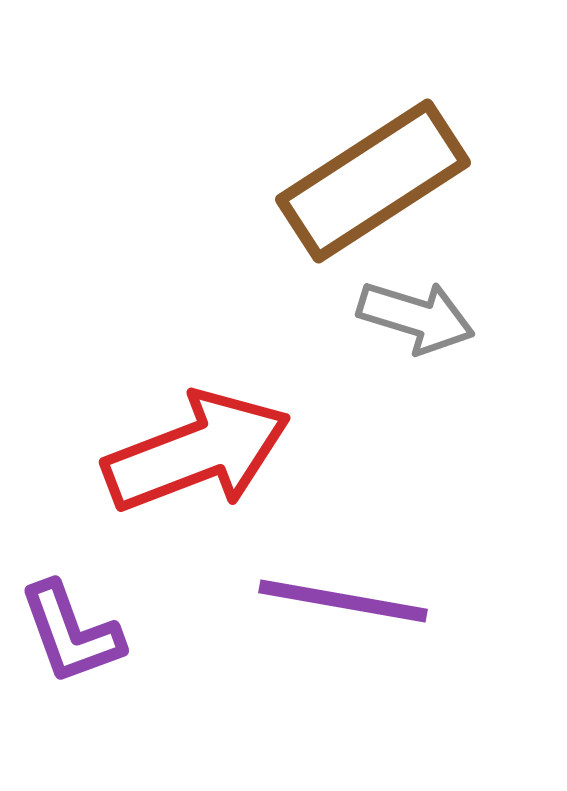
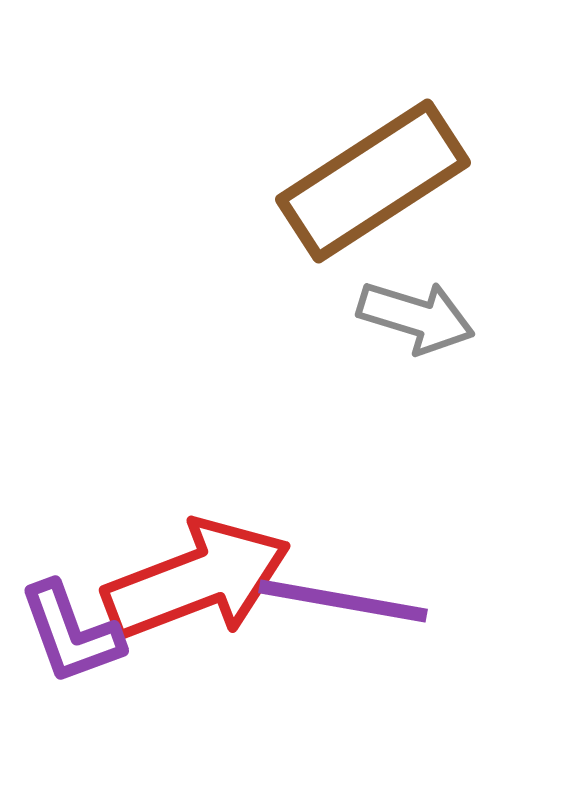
red arrow: moved 128 px down
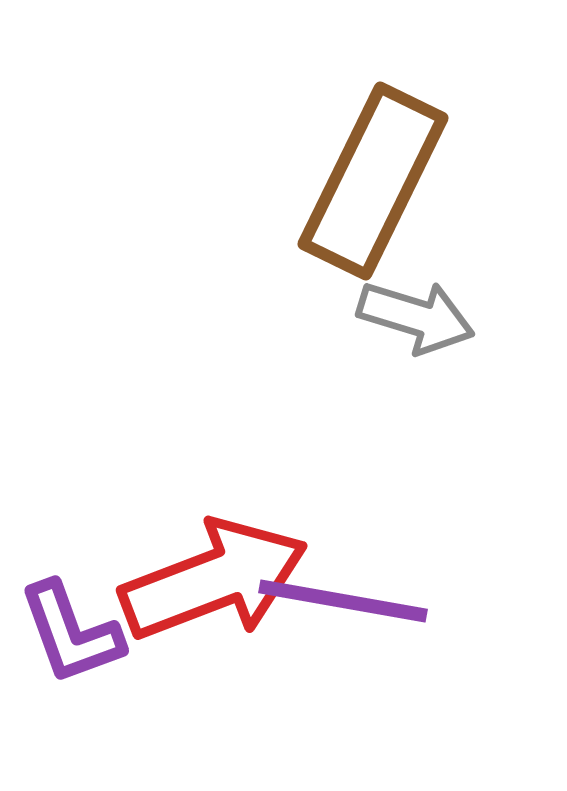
brown rectangle: rotated 31 degrees counterclockwise
red arrow: moved 17 px right
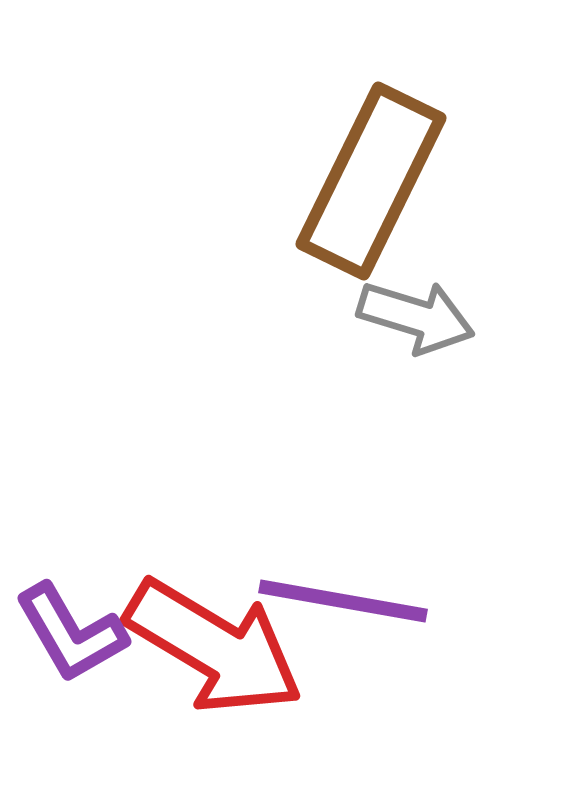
brown rectangle: moved 2 px left
red arrow: moved 67 px down; rotated 52 degrees clockwise
purple L-shape: rotated 10 degrees counterclockwise
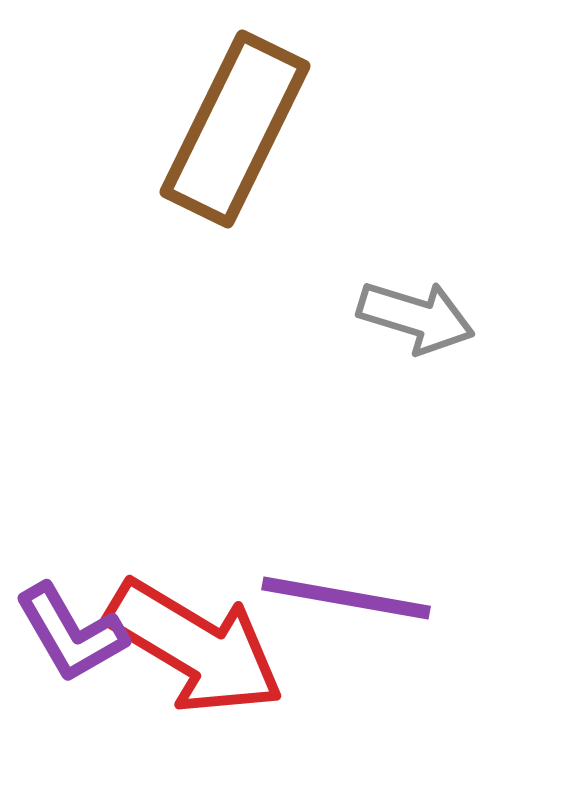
brown rectangle: moved 136 px left, 52 px up
purple line: moved 3 px right, 3 px up
red arrow: moved 19 px left
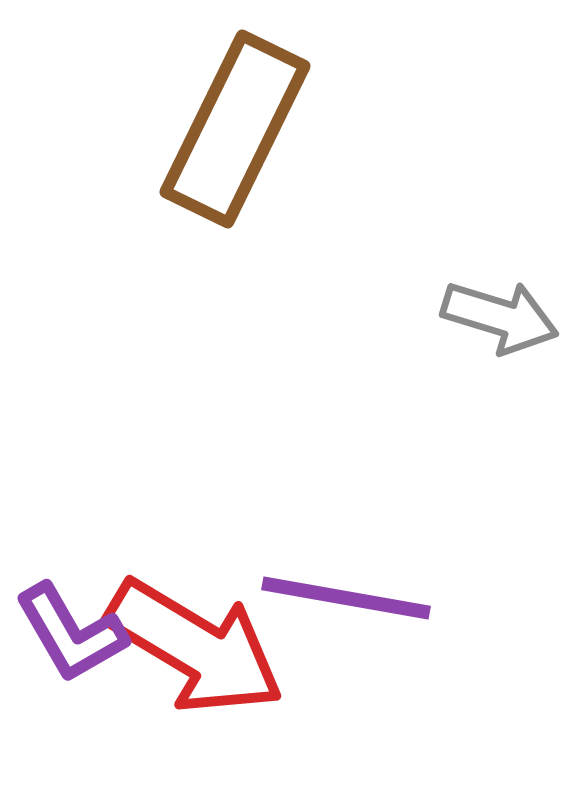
gray arrow: moved 84 px right
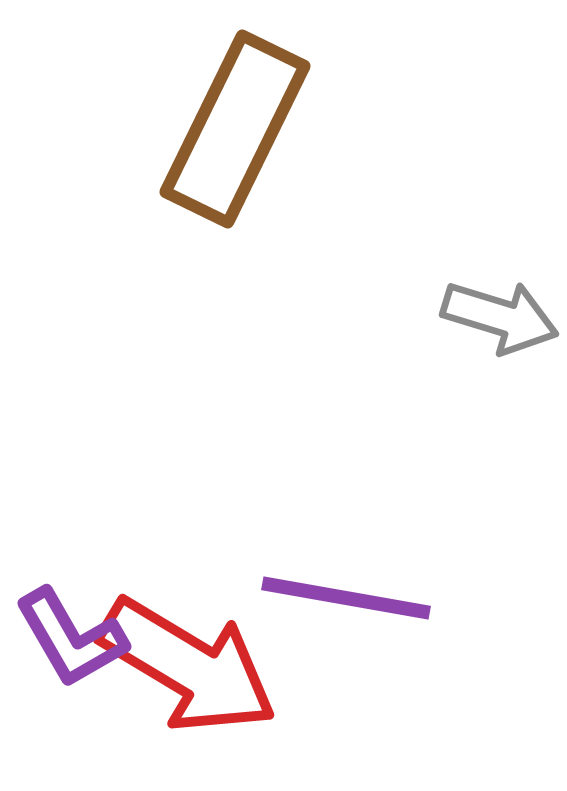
purple L-shape: moved 5 px down
red arrow: moved 7 px left, 19 px down
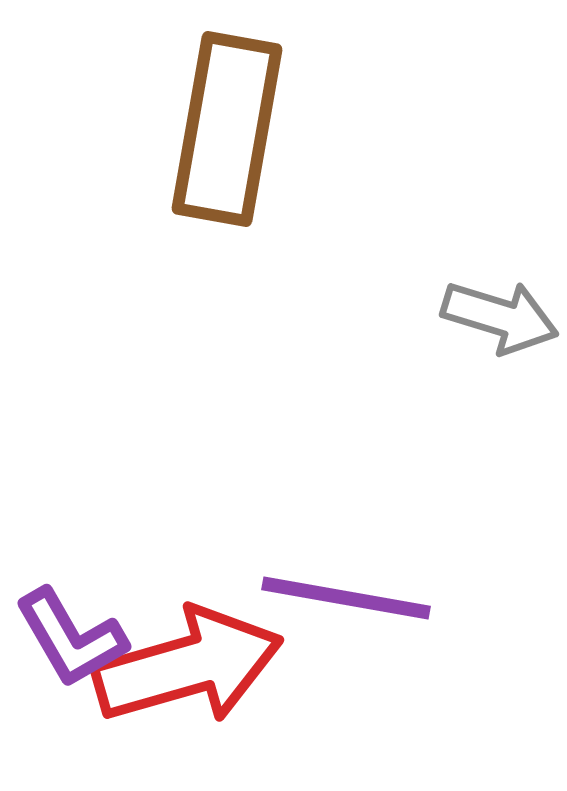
brown rectangle: moved 8 px left; rotated 16 degrees counterclockwise
red arrow: rotated 47 degrees counterclockwise
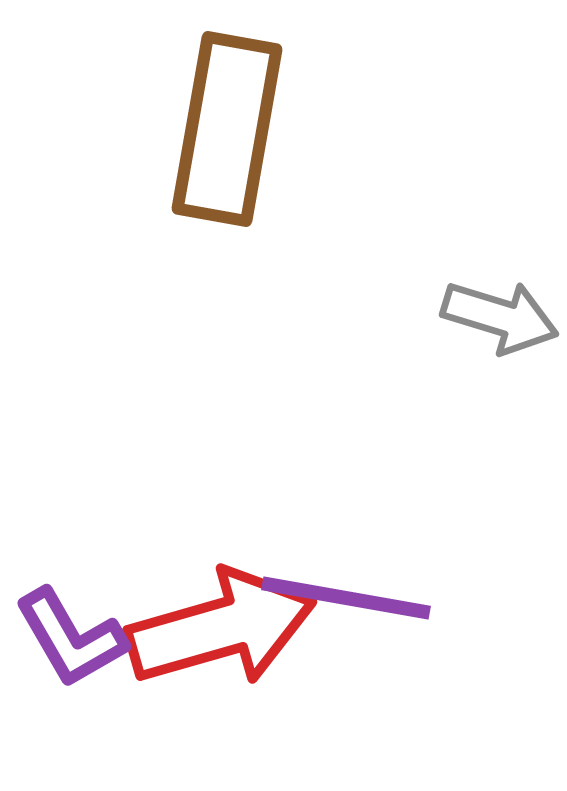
red arrow: moved 33 px right, 38 px up
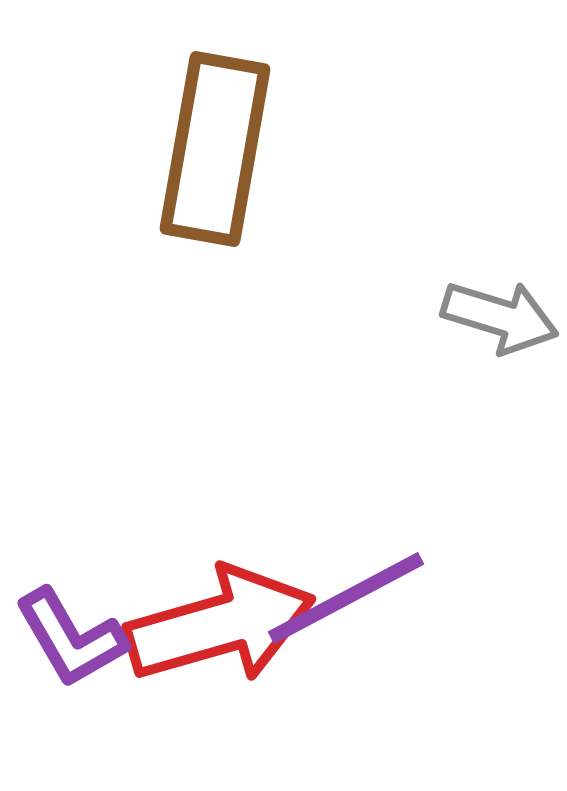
brown rectangle: moved 12 px left, 20 px down
purple line: rotated 38 degrees counterclockwise
red arrow: moved 1 px left, 3 px up
